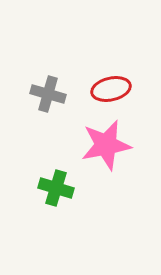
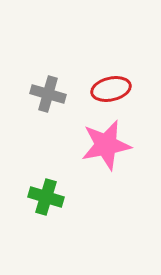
green cross: moved 10 px left, 9 px down
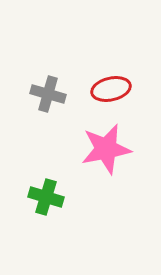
pink star: moved 4 px down
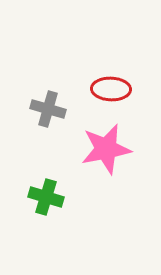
red ellipse: rotated 15 degrees clockwise
gray cross: moved 15 px down
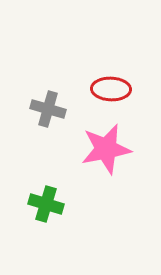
green cross: moved 7 px down
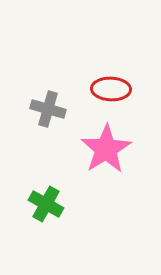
pink star: rotated 21 degrees counterclockwise
green cross: rotated 12 degrees clockwise
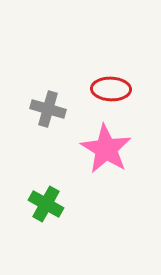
pink star: rotated 9 degrees counterclockwise
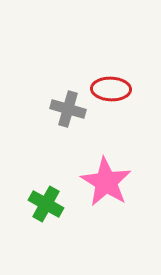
gray cross: moved 20 px right
pink star: moved 33 px down
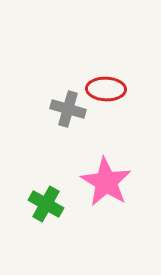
red ellipse: moved 5 px left
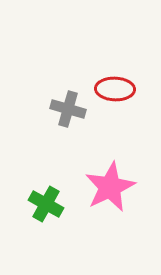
red ellipse: moved 9 px right
pink star: moved 4 px right, 5 px down; rotated 15 degrees clockwise
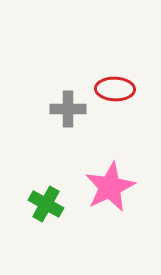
gray cross: rotated 16 degrees counterclockwise
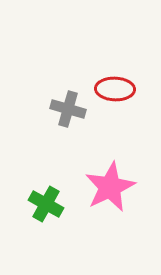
gray cross: rotated 16 degrees clockwise
